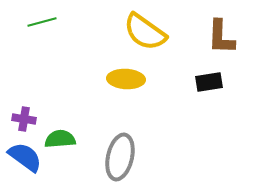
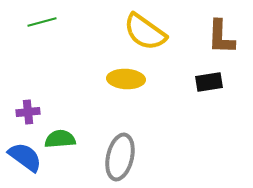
purple cross: moved 4 px right, 7 px up; rotated 15 degrees counterclockwise
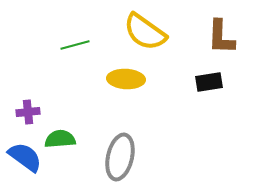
green line: moved 33 px right, 23 px down
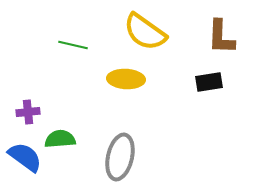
green line: moved 2 px left; rotated 28 degrees clockwise
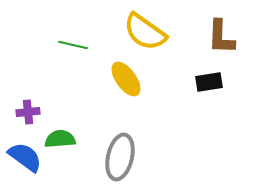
yellow ellipse: rotated 51 degrees clockwise
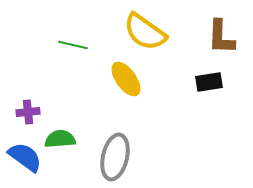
gray ellipse: moved 5 px left
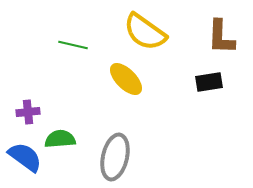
yellow ellipse: rotated 9 degrees counterclockwise
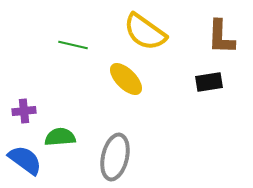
purple cross: moved 4 px left, 1 px up
green semicircle: moved 2 px up
blue semicircle: moved 3 px down
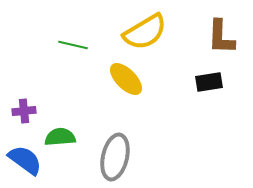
yellow semicircle: rotated 66 degrees counterclockwise
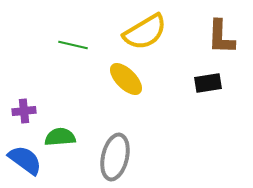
black rectangle: moved 1 px left, 1 px down
